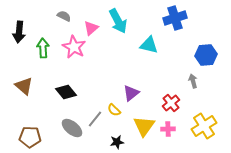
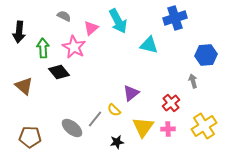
black diamond: moved 7 px left, 20 px up
yellow triangle: moved 1 px left, 1 px down
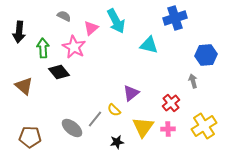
cyan arrow: moved 2 px left
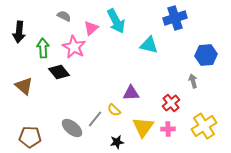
purple triangle: rotated 36 degrees clockwise
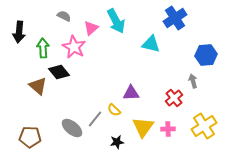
blue cross: rotated 15 degrees counterclockwise
cyan triangle: moved 2 px right, 1 px up
brown triangle: moved 14 px right
red cross: moved 3 px right, 5 px up
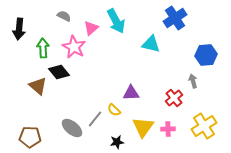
black arrow: moved 3 px up
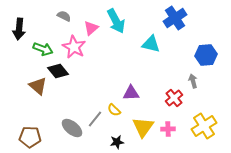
green arrow: moved 1 px down; rotated 114 degrees clockwise
black diamond: moved 1 px left, 1 px up
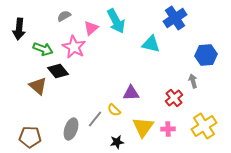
gray semicircle: rotated 56 degrees counterclockwise
gray ellipse: moved 1 px left, 1 px down; rotated 70 degrees clockwise
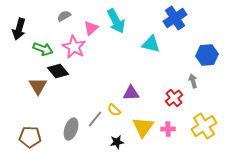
black arrow: rotated 10 degrees clockwise
blue hexagon: moved 1 px right
brown triangle: rotated 18 degrees clockwise
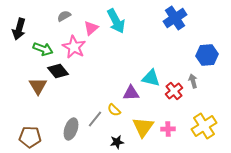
cyan triangle: moved 34 px down
red cross: moved 7 px up
